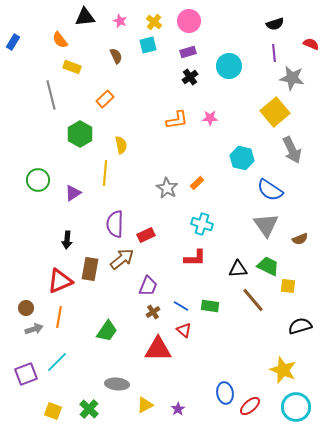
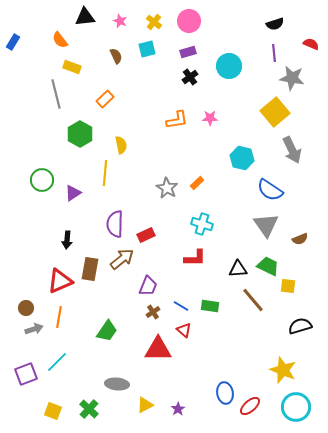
cyan square at (148, 45): moved 1 px left, 4 px down
gray line at (51, 95): moved 5 px right, 1 px up
green circle at (38, 180): moved 4 px right
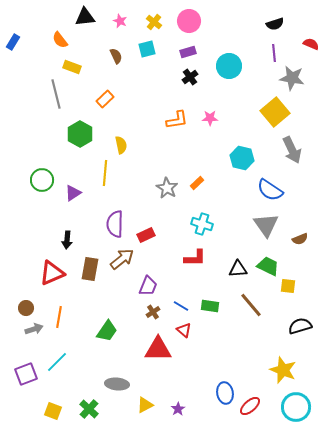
red triangle at (60, 281): moved 8 px left, 8 px up
brown line at (253, 300): moved 2 px left, 5 px down
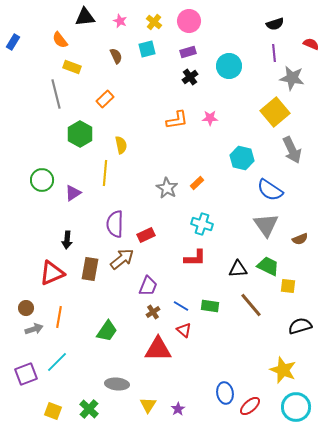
yellow triangle at (145, 405): moved 3 px right; rotated 30 degrees counterclockwise
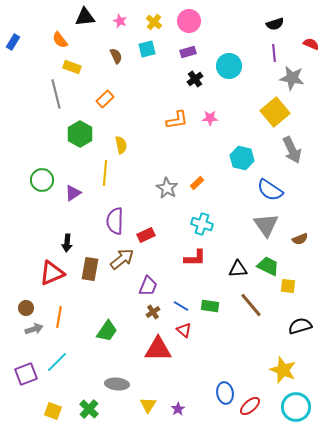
black cross at (190, 77): moved 5 px right, 2 px down
purple semicircle at (115, 224): moved 3 px up
black arrow at (67, 240): moved 3 px down
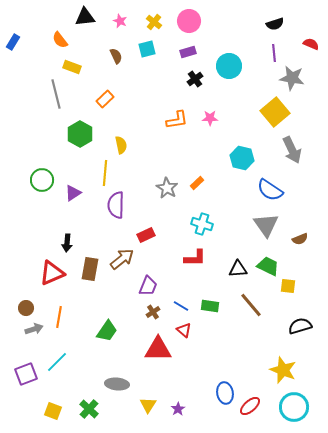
purple semicircle at (115, 221): moved 1 px right, 16 px up
cyan circle at (296, 407): moved 2 px left
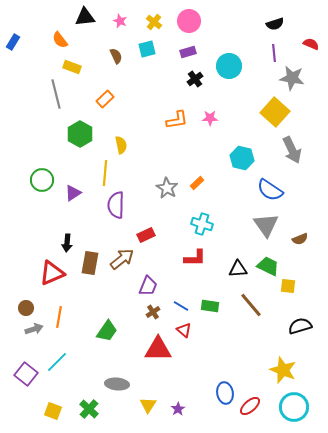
yellow square at (275, 112): rotated 8 degrees counterclockwise
brown rectangle at (90, 269): moved 6 px up
purple square at (26, 374): rotated 30 degrees counterclockwise
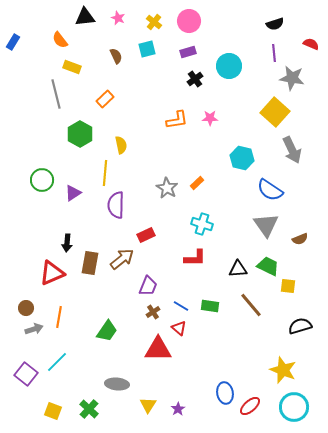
pink star at (120, 21): moved 2 px left, 3 px up
red triangle at (184, 330): moved 5 px left, 2 px up
